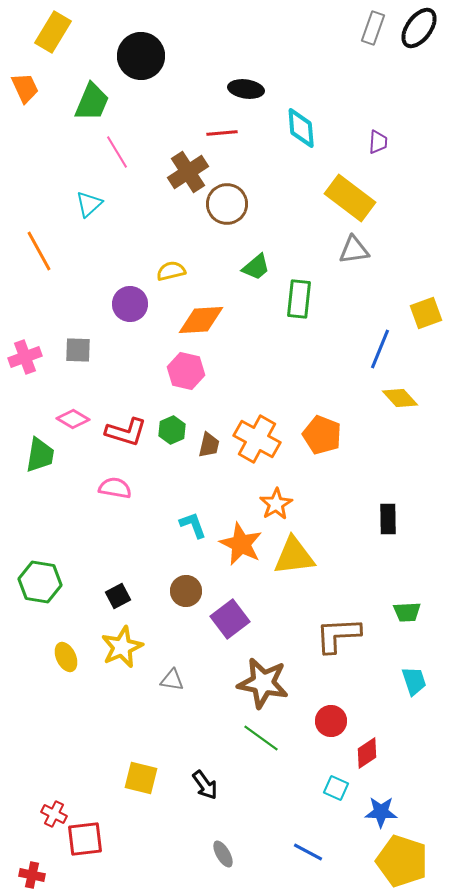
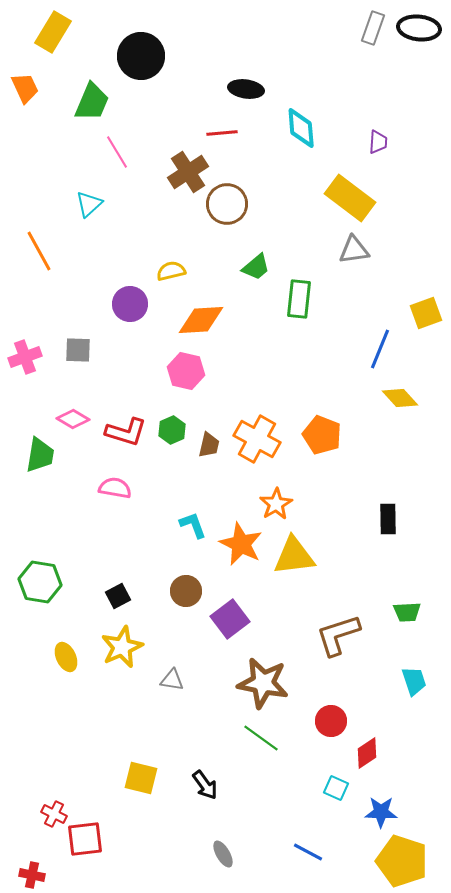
black ellipse at (419, 28): rotated 60 degrees clockwise
brown L-shape at (338, 635): rotated 15 degrees counterclockwise
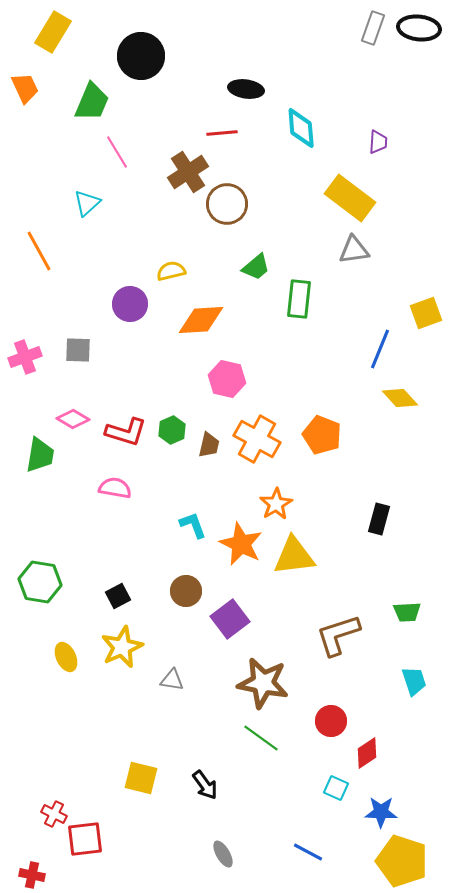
cyan triangle at (89, 204): moved 2 px left, 1 px up
pink hexagon at (186, 371): moved 41 px right, 8 px down
black rectangle at (388, 519): moved 9 px left; rotated 16 degrees clockwise
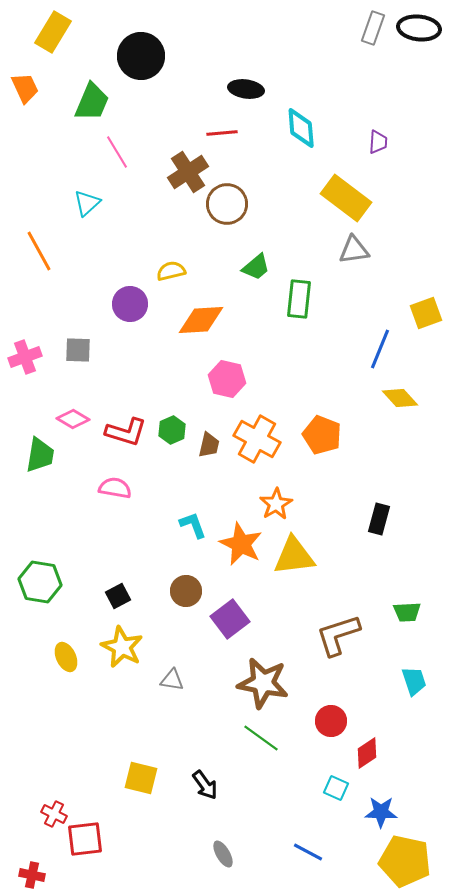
yellow rectangle at (350, 198): moved 4 px left
yellow star at (122, 647): rotated 21 degrees counterclockwise
yellow pentagon at (402, 861): moved 3 px right; rotated 6 degrees counterclockwise
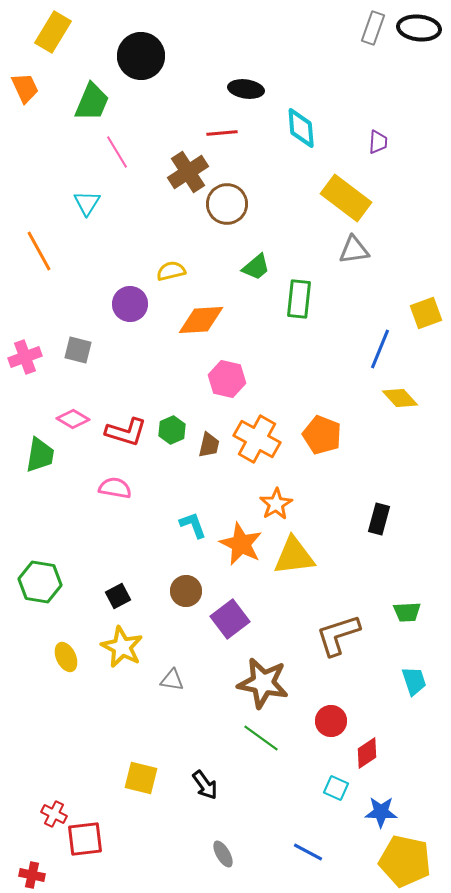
cyan triangle at (87, 203): rotated 16 degrees counterclockwise
gray square at (78, 350): rotated 12 degrees clockwise
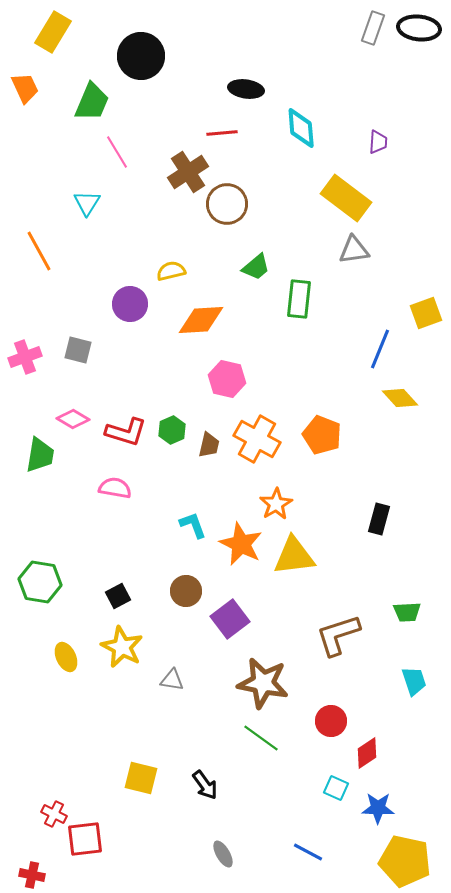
blue star at (381, 812): moved 3 px left, 4 px up
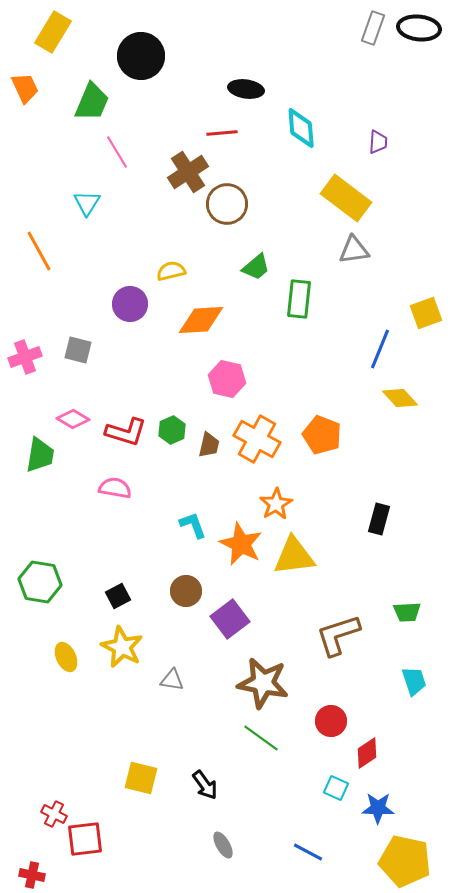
gray ellipse at (223, 854): moved 9 px up
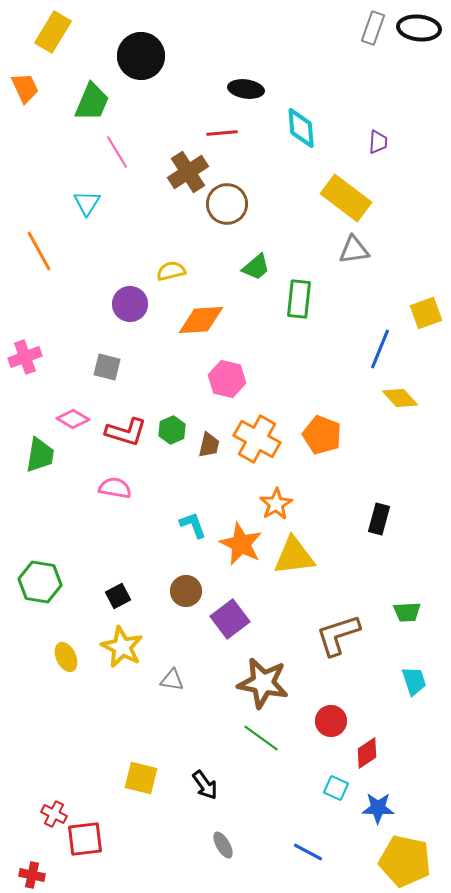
gray square at (78, 350): moved 29 px right, 17 px down
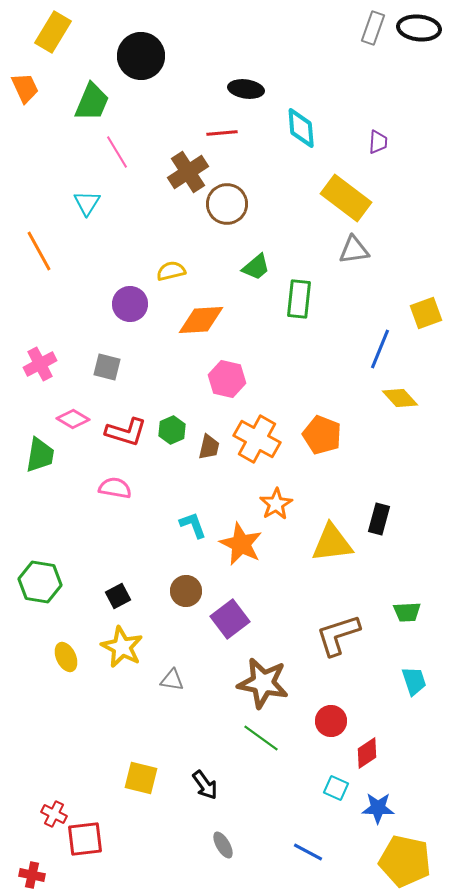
pink cross at (25, 357): moved 15 px right, 7 px down; rotated 8 degrees counterclockwise
brown trapezoid at (209, 445): moved 2 px down
yellow triangle at (294, 556): moved 38 px right, 13 px up
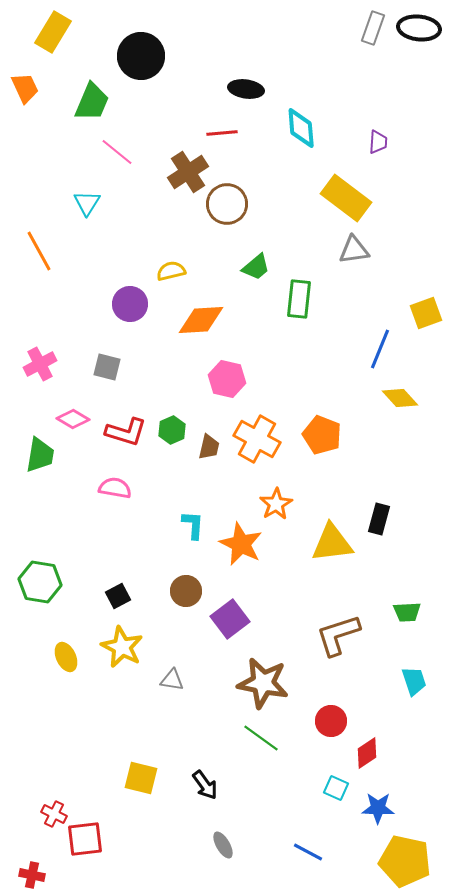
pink line at (117, 152): rotated 20 degrees counterclockwise
cyan L-shape at (193, 525): rotated 24 degrees clockwise
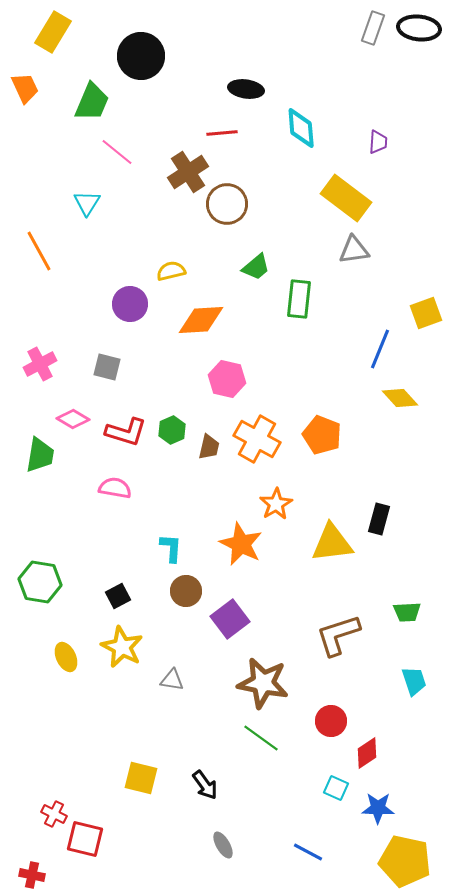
cyan L-shape at (193, 525): moved 22 px left, 23 px down
red square at (85, 839): rotated 21 degrees clockwise
